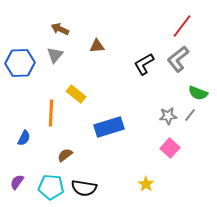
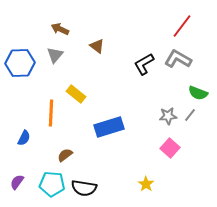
brown triangle: rotated 42 degrees clockwise
gray L-shape: rotated 68 degrees clockwise
cyan pentagon: moved 1 px right, 3 px up
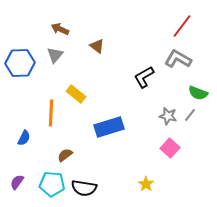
black L-shape: moved 13 px down
gray star: rotated 18 degrees clockwise
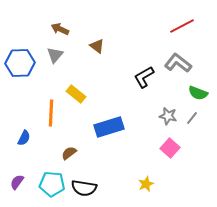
red line: rotated 25 degrees clockwise
gray L-shape: moved 4 px down; rotated 8 degrees clockwise
gray line: moved 2 px right, 3 px down
brown semicircle: moved 4 px right, 2 px up
yellow star: rotated 14 degrees clockwise
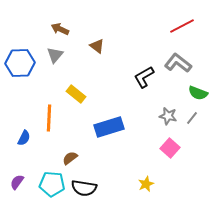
orange line: moved 2 px left, 5 px down
brown semicircle: moved 1 px right, 5 px down
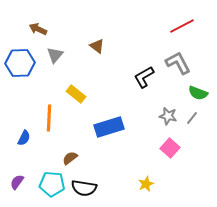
brown arrow: moved 22 px left
gray L-shape: rotated 24 degrees clockwise
